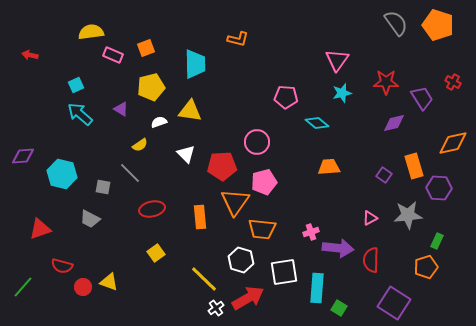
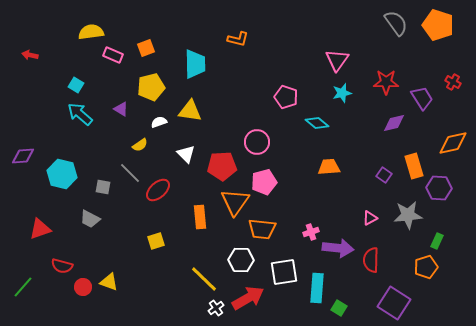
cyan square at (76, 85): rotated 35 degrees counterclockwise
pink pentagon at (286, 97): rotated 15 degrees clockwise
red ellipse at (152, 209): moved 6 px right, 19 px up; rotated 30 degrees counterclockwise
yellow square at (156, 253): moved 12 px up; rotated 18 degrees clockwise
white hexagon at (241, 260): rotated 15 degrees counterclockwise
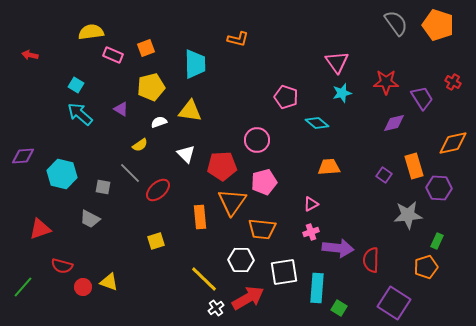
pink triangle at (337, 60): moved 2 px down; rotated 10 degrees counterclockwise
pink circle at (257, 142): moved 2 px up
orange triangle at (235, 202): moved 3 px left
pink triangle at (370, 218): moved 59 px left, 14 px up
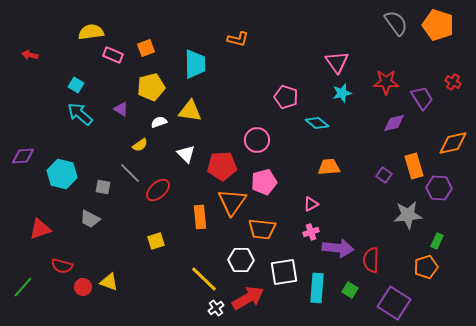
green square at (339, 308): moved 11 px right, 18 px up
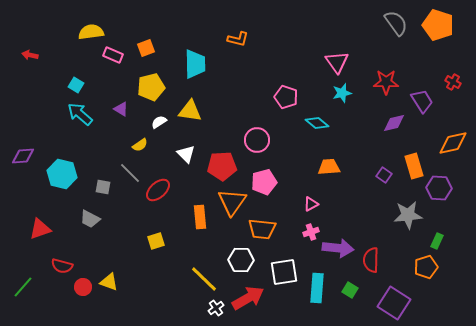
purple trapezoid at (422, 98): moved 3 px down
white semicircle at (159, 122): rotated 14 degrees counterclockwise
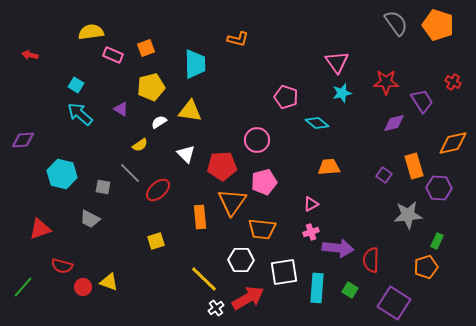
purple diamond at (23, 156): moved 16 px up
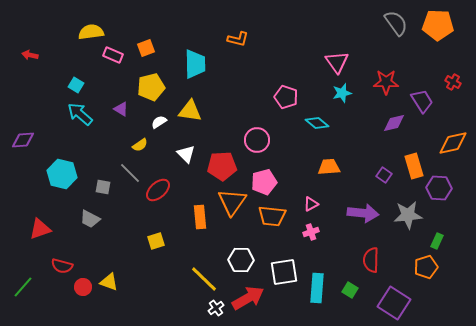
orange pentagon at (438, 25): rotated 16 degrees counterclockwise
orange trapezoid at (262, 229): moved 10 px right, 13 px up
purple arrow at (338, 248): moved 25 px right, 35 px up
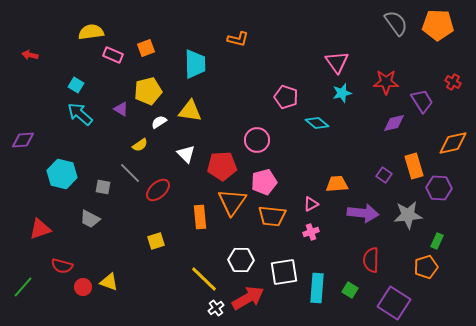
yellow pentagon at (151, 87): moved 3 px left, 4 px down
orange trapezoid at (329, 167): moved 8 px right, 17 px down
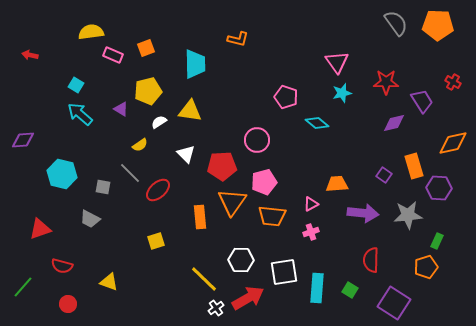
red circle at (83, 287): moved 15 px left, 17 px down
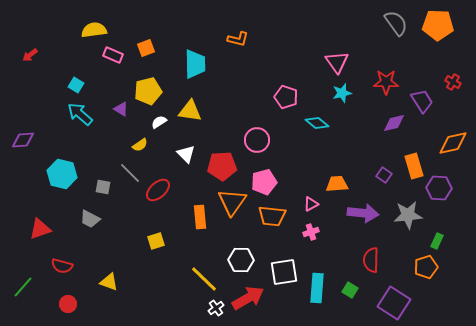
yellow semicircle at (91, 32): moved 3 px right, 2 px up
red arrow at (30, 55): rotated 49 degrees counterclockwise
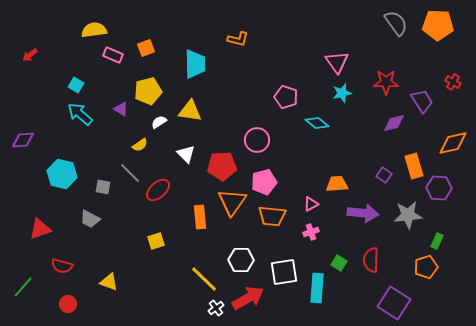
green square at (350, 290): moved 11 px left, 27 px up
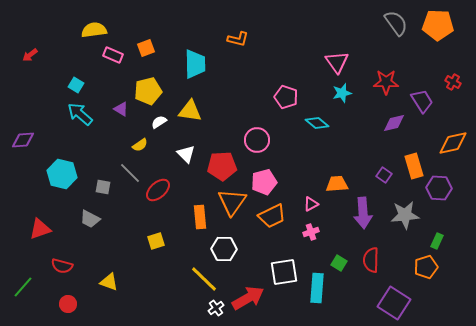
purple arrow at (363, 213): rotated 80 degrees clockwise
gray star at (408, 215): moved 3 px left
orange trapezoid at (272, 216): rotated 32 degrees counterclockwise
white hexagon at (241, 260): moved 17 px left, 11 px up
